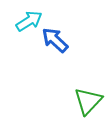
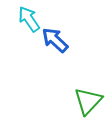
cyan arrow: moved 2 px up; rotated 92 degrees counterclockwise
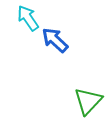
cyan arrow: moved 1 px left, 1 px up
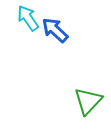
blue arrow: moved 10 px up
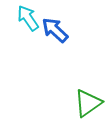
green triangle: moved 2 px down; rotated 12 degrees clockwise
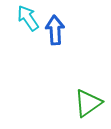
blue arrow: rotated 44 degrees clockwise
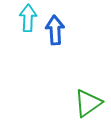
cyan arrow: rotated 36 degrees clockwise
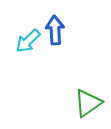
cyan arrow: moved 23 px down; rotated 136 degrees counterclockwise
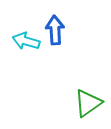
cyan arrow: moved 2 px left; rotated 60 degrees clockwise
